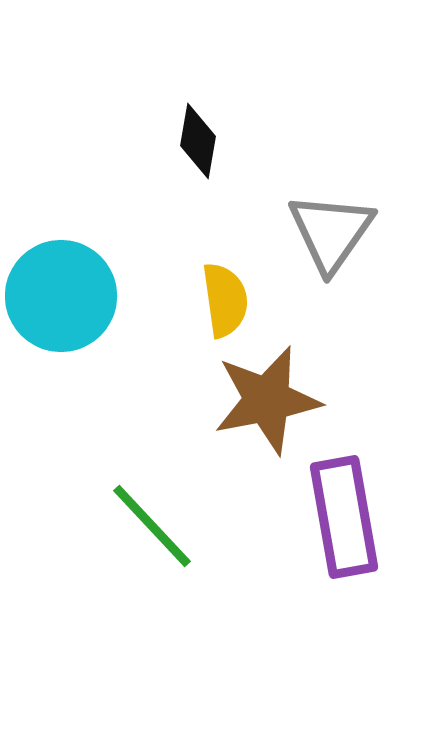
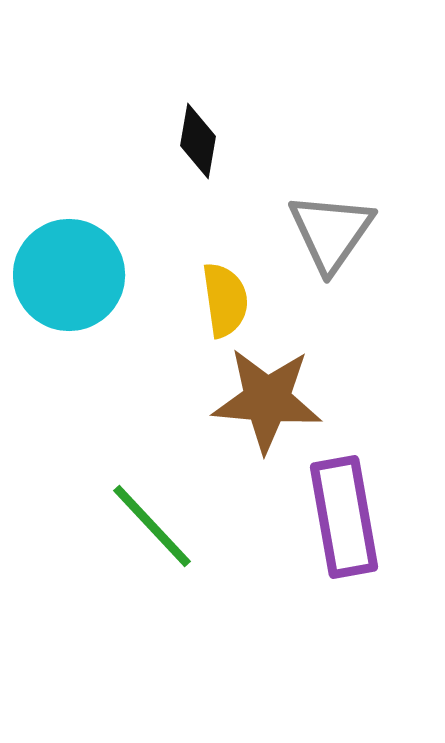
cyan circle: moved 8 px right, 21 px up
brown star: rotated 16 degrees clockwise
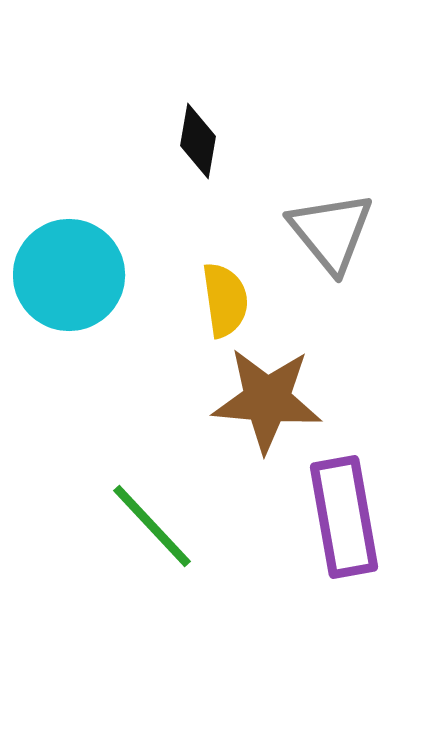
gray triangle: rotated 14 degrees counterclockwise
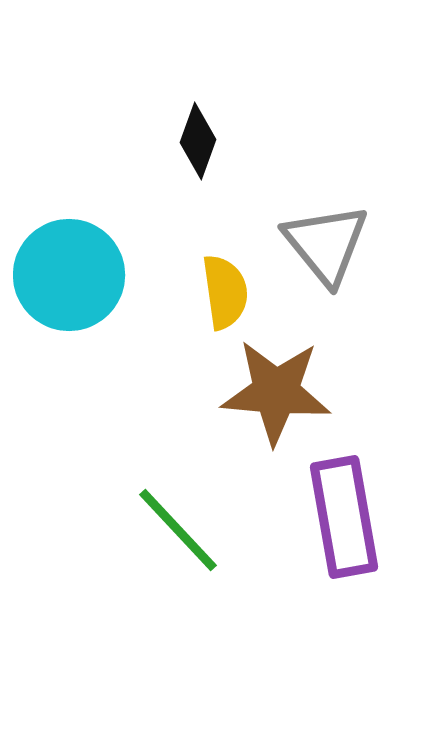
black diamond: rotated 10 degrees clockwise
gray triangle: moved 5 px left, 12 px down
yellow semicircle: moved 8 px up
brown star: moved 9 px right, 8 px up
green line: moved 26 px right, 4 px down
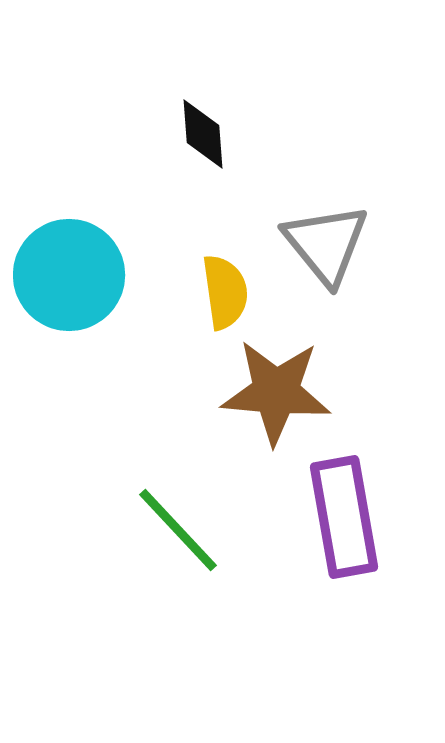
black diamond: moved 5 px right, 7 px up; rotated 24 degrees counterclockwise
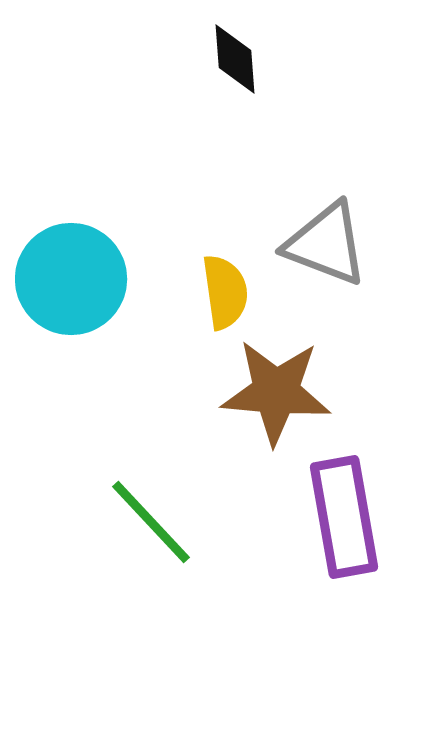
black diamond: moved 32 px right, 75 px up
gray triangle: rotated 30 degrees counterclockwise
cyan circle: moved 2 px right, 4 px down
green line: moved 27 px left, 8 px up
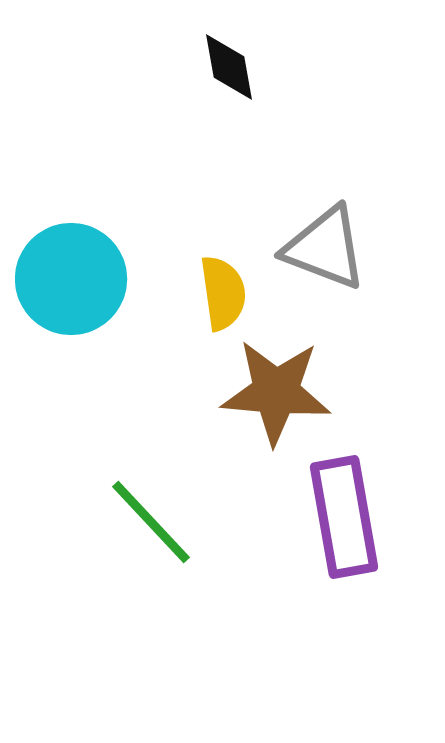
black diamond: moved 6 px left, 8 px down; rotated 6 degrees counterclockwise
gray triangle: moved 1 px left, 4 px down
yellow semicircle: moved 2 px left, 1 px down
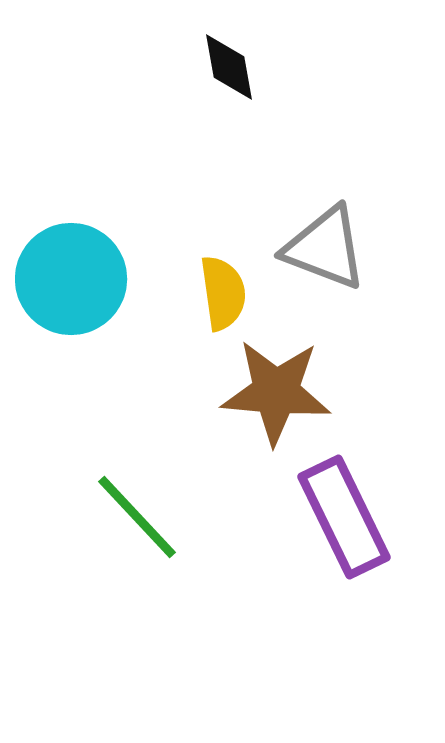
purple rectangle: rotated 16 degrees counterclockwise
green line: moved 14 px left, 5 px up
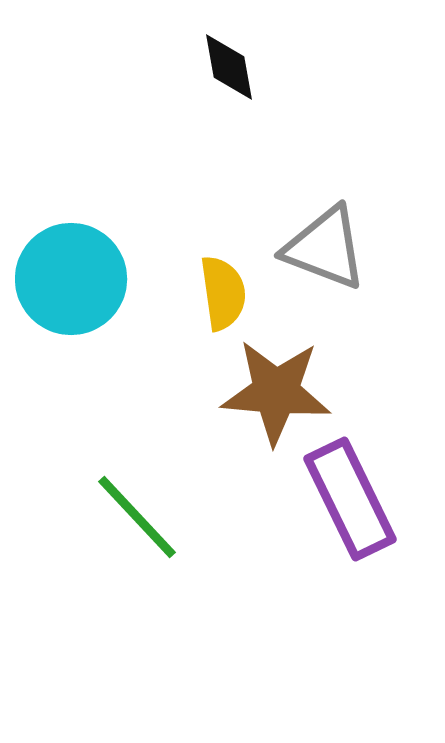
purple rectangle: moved 6 px right, 18 px up
